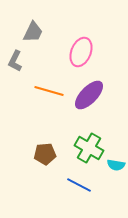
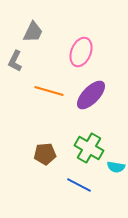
purple ellipse: moved 2 px right
cyan semicircle: moved 2 px down
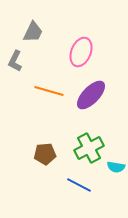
green cross: rotated 32 degrees clockwise
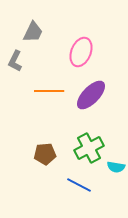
orange line: rotated 16 degrees counterclockwise
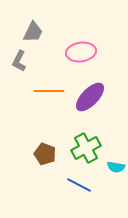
pink ellipse: rotated 60 degrees clockwise
gray L-shape: moved 4 px right
purple ellipse: moved 1 px left, 2 px down
green cross: moved 3 px left
brown pentagon: rotated 25 degrees clockwise
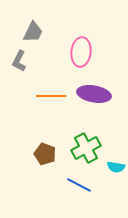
pink ellipse: rotated 76 degrees counterclockwise
orange line: moved 2 px right, 5 px down
purple ellipse: moved 4 px right, 3 px up; rotated 56 degrees clockwise
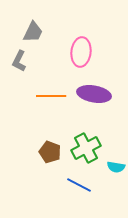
brown pentagon: moved 5 px right, 2 px up
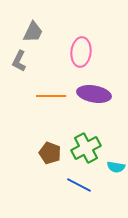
brown pentagon: moved 1 px down
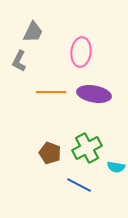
orange line: moved 4 px up
green cross: moved 1 px right
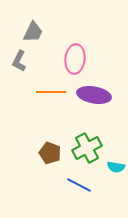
pink ellipse: moved 6 px left, 7 px down
purple ellipse: moved 1 px down
